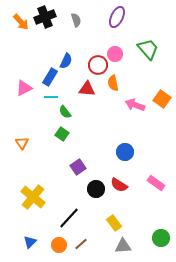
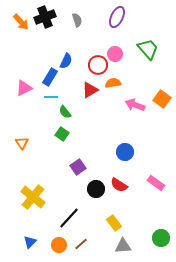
gray semicircle: moved 1 px right
orange semicircle: rotated 91 degrees clockwise
red triangle: moved 3 px right, 1 px down; rotated 36 degrees counterclockwise
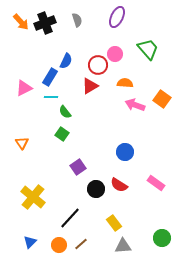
black cross: moved 6 px down
orange semicircle: moved 12 px right; rotated 14 degrees clockwise
red triangle: moved 4 px up
black line: moved 1 px right
green circle: moved 1 px right
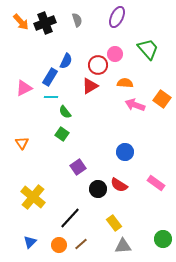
black circle: moved 2 px right
green circle: moved 1 px right, 1 px down
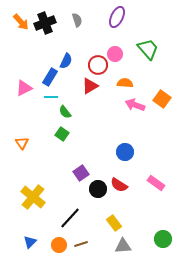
purple square: moved 3 px right, 6 px down
brown line: rotated 24 degrees clockwise
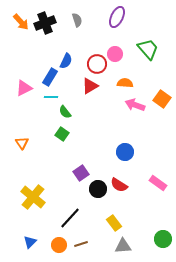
red circle: moved 1 px left, 1 px up
pink rectangle: moved 2 px right
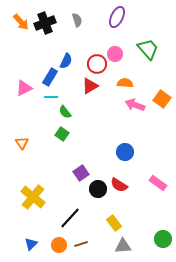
blue triangle: moved 1 px right, 2 px down
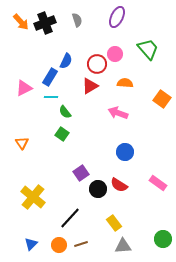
pink arrow: moved 17 px left, 8 px down
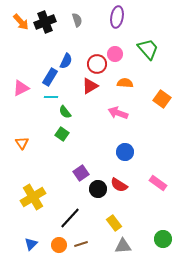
purple ellipse: rotated 15 degrees counterclockwise
black cross: moved 1 px up
pink triangle: moved 3 px left
yellow cross: rotated 20 degrees clockwise
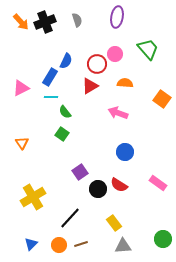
purple square: moved 1 px left, 1 px up
